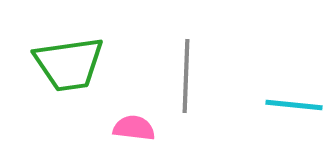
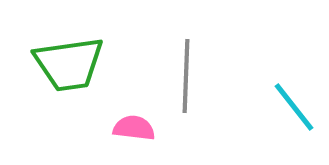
cyan line: moved 2 px down; rotated 46 degrees clockwise
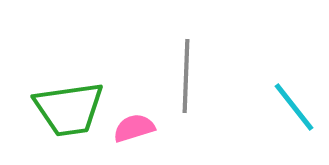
green trapezoid: moved 45 px down
pink semicircle: rotated 24 degrees counterclockwise
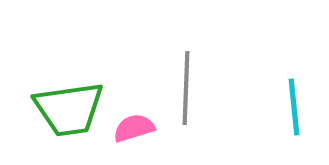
gray line: moved 12 px down
cyan line: rotated 32 degrees clockwise
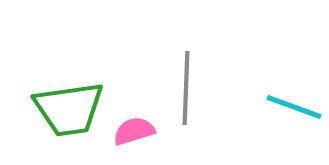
cyan line: rotated 64 degrees counterclockwise
pink semicircle: moved 3 px down
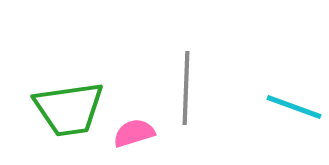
pink semicircle: moved 2 px down
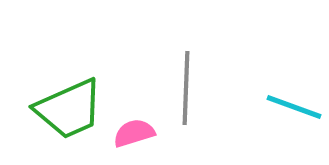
green trapezoid: rotated 16 degrees counterclockwise
